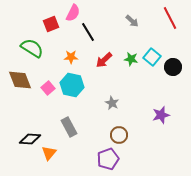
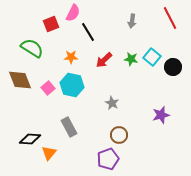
gray arrow: rotated 56 degrees clockwise
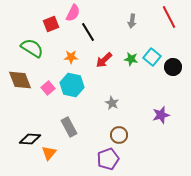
red line: moved 1 px left, 1 px up
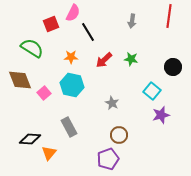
red line: moved 1 px up; rotated 35 degrees clockwise
cyan square: moved 34 px down
pink square: moved 4 px left, 5 px down
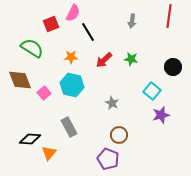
purple pentagon: rotated 30 degrees counterclockwise
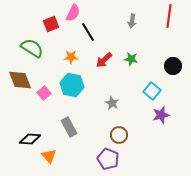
black circle: moved 1 px up
orange triangle: moved 3 px down; rotated 21 degrees counterclockwise
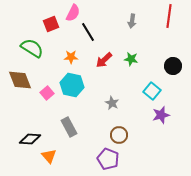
pink square: moved 3 px right
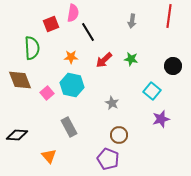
pink semicircle: rotated 18 degrees counterclockwise
green semicircle: rotated 55 degrees clockwise
purple star: moved 4 px down
black diamond: moved 13 px left, 4 px up
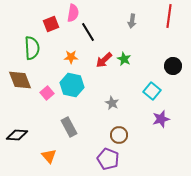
green star: moved 7 px left; rotated 16 degrees clockwise
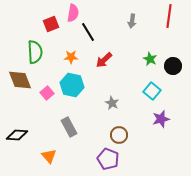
green semicircle: moved 3 px right, 4 px down
green star: moved 26 px right
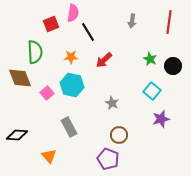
red line: moved 6 px down
brown diamond: moved 2 px up
